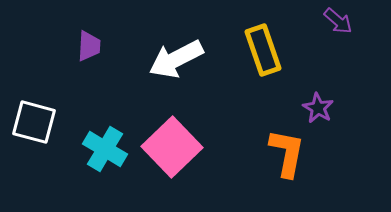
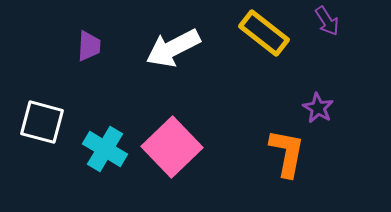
purple arrow: moved 11 px left; rotated 16 degrees clockwise
yellow rectangle: moved 1 px right, 17 px up; rotated 33 degrees counterclockwise
white arrow: moved 3 px left, 11 px up
white square: moved 8 px right
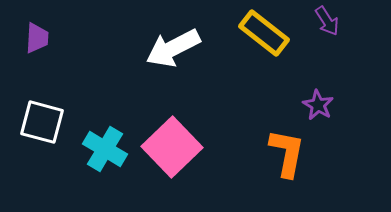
purple trapezoid: moved 52 px left, 8 px up
purple star: moved 3 px up
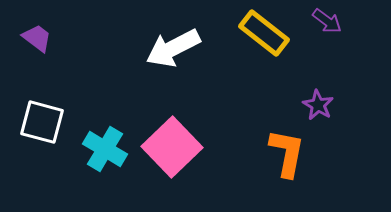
purple arrow: rotated 20 degrees counterclockwise
purple trapezoid: rotated 56 degrees counterclockwise
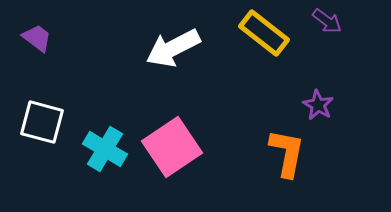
pink square: rotated 10 degrees clockwise
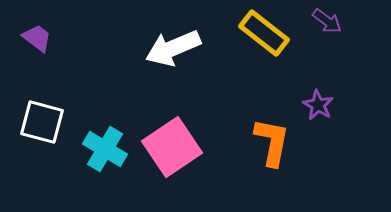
white arrow: rotated 4 degrees clockwise
orange L-shape: moved 15 px left, 11 px up
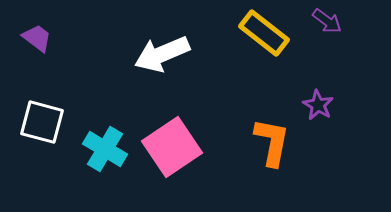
white arrow: moved 11 px left, 6 px down
